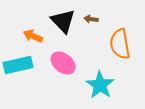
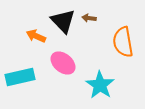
brown arrow: moved 2 px left, 1 px up
orange arrow: moved 3 px right
orange semicircle: moved 3 px right, 2 px up
cyan rectangle: moved 2 px right, 12 px down
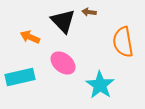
brown arrow: moved 6 px up
orange arrow: moved 6 px left, 1 px down
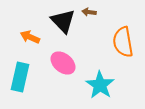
cyan rectangle: rotated 64 degrees counterclockwise
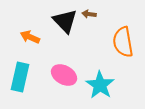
brown arrow: moved 2 px down
black triangle: moved 2 px right
pink ellipse: moved 1 px right, 12 px down; rotated 10 degrees counterclockwise
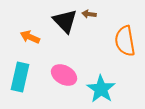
orange semicircle: moved 2 px right, 1 px up
cyan star: moved 1 px right, 4 px down
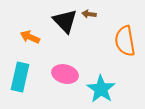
pink ellipse: moved 1 px right, 1 px up; rotated 15 degrees counterclockwise
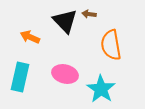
orange semicircle: moved 14 px left, 4 px down
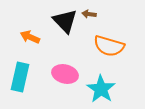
orange semicircle: moved 2 px left, 1 px down; rotated 64 degrees counterclockwise
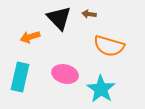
black triangle: moved 6 px left, 3 px up
orange arrow: rotated 42 degrees counterclockwise
